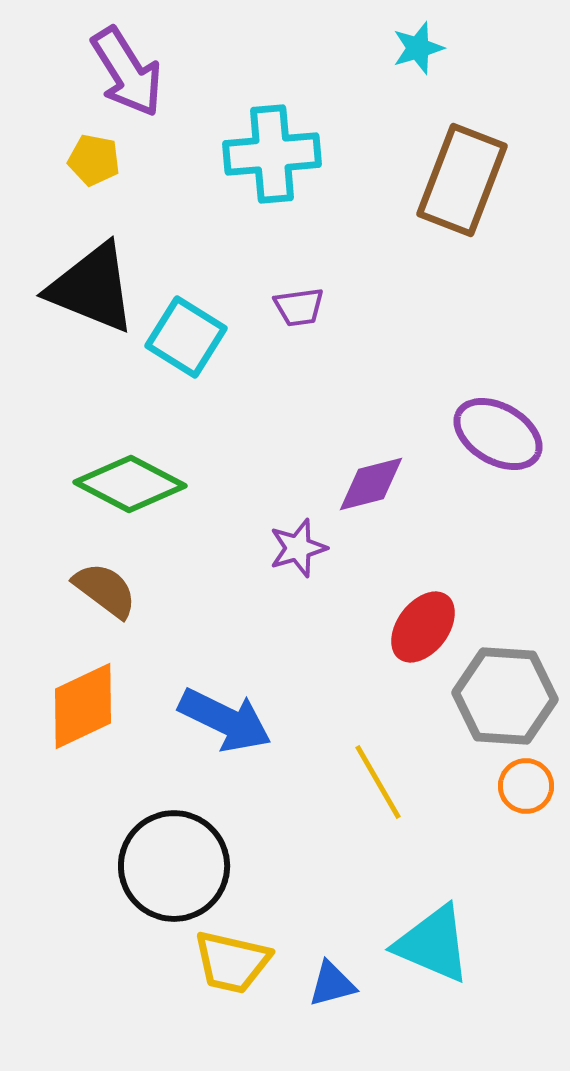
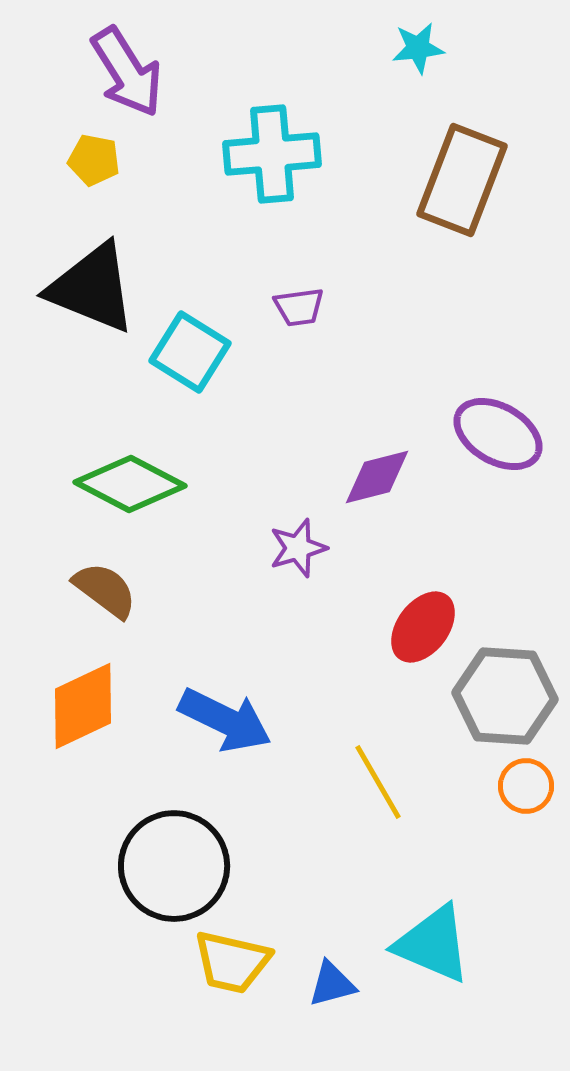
cyan star: rotated 10 degrees clockwise
cyan square: moved 4 px right, 15 px down
purple diamond: moved 6 px right, 7 px up
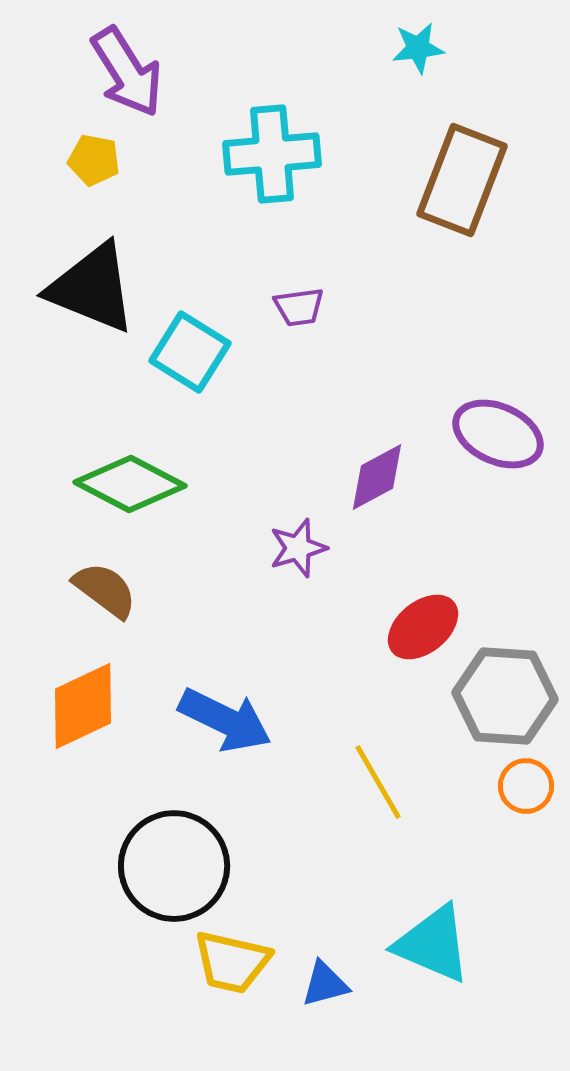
purple ellipse: rotated 6 degrees counterclockwise
purple diamond: rotated 14 degrees counterclockwise
red ellipse: rotated 14 degrees clockwise
blue triangle: moved 7 px left
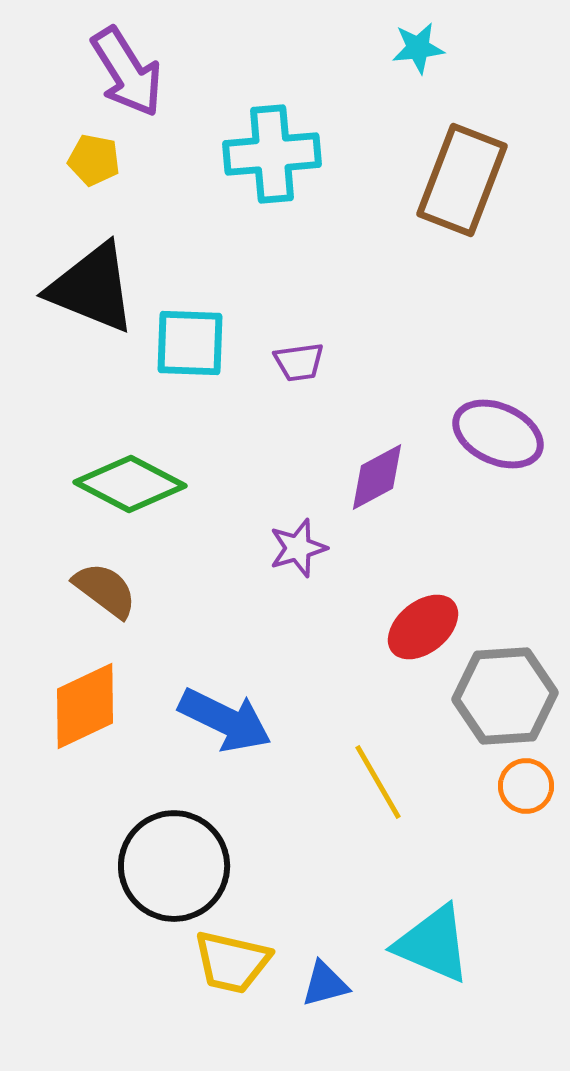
purple trapezoid: moved 55 px down
cyan square: moved 9 px up; rotated 30 degrees counterclockwise
gray hexagon: rotated 8 degrees counterclockwise
orange diamond: moved 2 px right
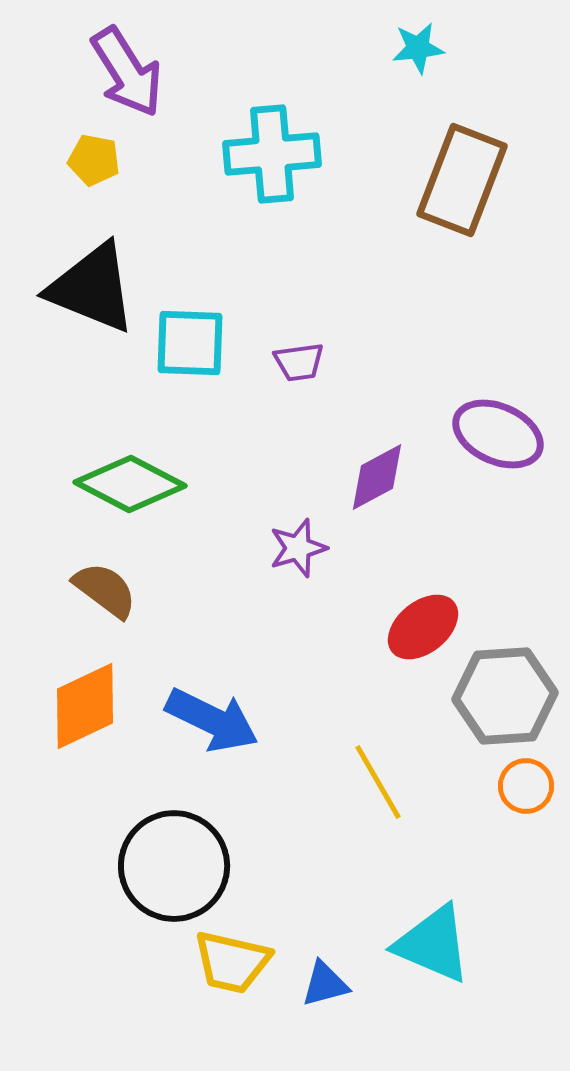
blue arrow: moved 13 px left
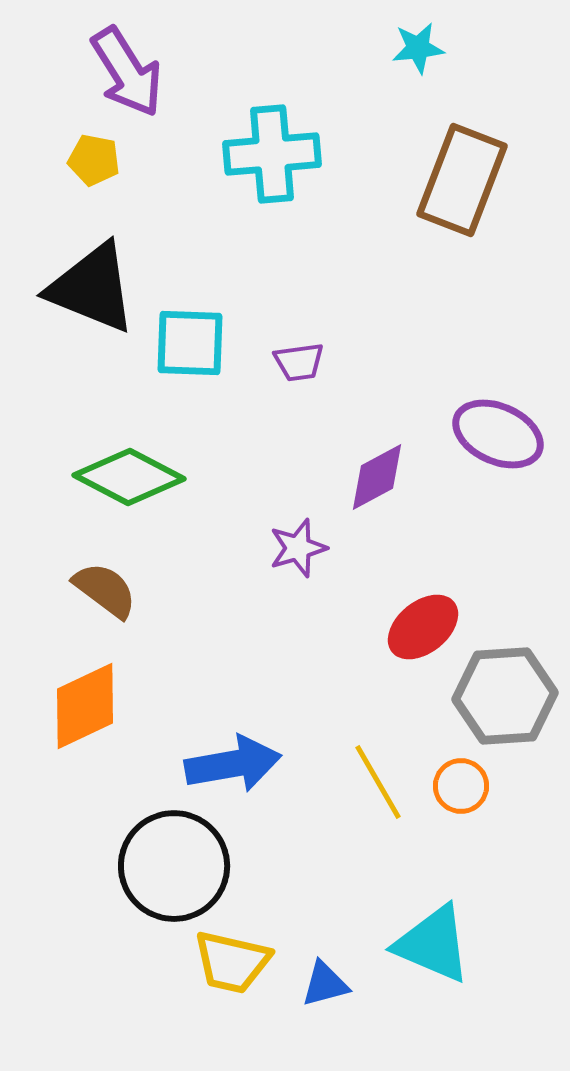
green diamond: moved 1 px left, 7 px up
blue arrow: moved 21 px right, 44 px down; rotated 36 degrees counterclockwise
orange circle: moved 65 px left
